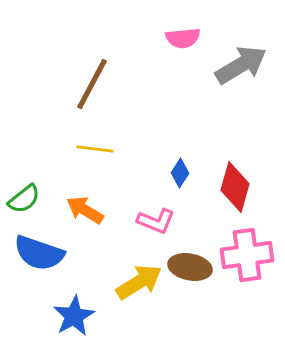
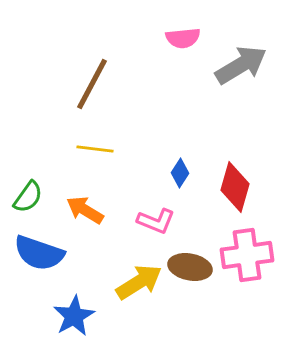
green semicircle: moved 4 px right, 2 px up; rotated 16 degrees counterclockwise
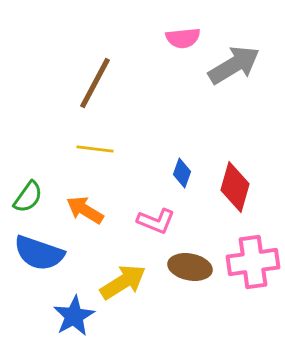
gray arrow: moved 7 px left
brown line: moved 3 px right, 1 px up
blue diamond: moved 2 px right; rotated 12 degrees counterclockwise
pink cross: moved 6 px right, 7 px down
yellow arrow: moved 16 px left
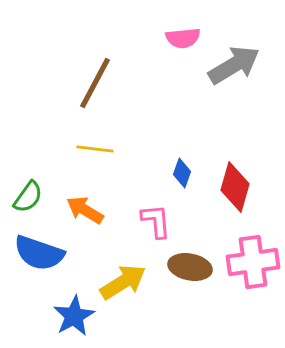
pink L-shape: rotated 117 degrees counterclockwise
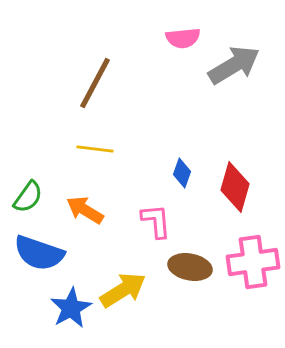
yellow arrow: moved 8 px down
blue star: moved 3 px left, 8 px up
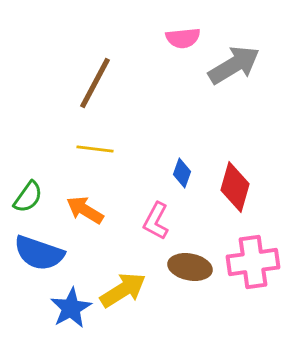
pink L-shape: rotated 147 degrees counterclockwise
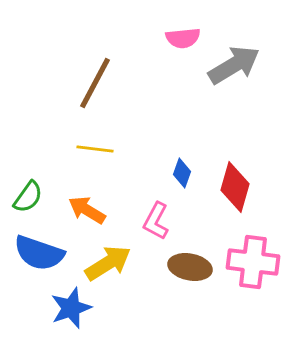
orange arrow: moved 2 px right
pink cross: rotated 15 degrees clockwise
yellow arrow: moved 15 px left, 27 px up
blue star: rotated 9 degrees clockwise
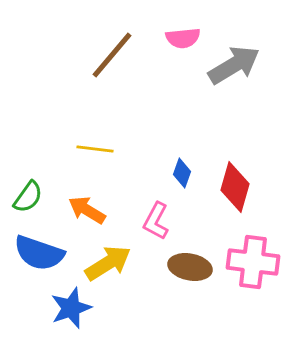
brown line: moved 17 px right, 28 px up; rotated 12 degrees clockwise
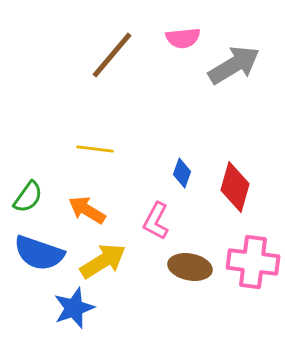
yellow arrow: moved 5 px left, 2 px up
blue star: moved 3 px right
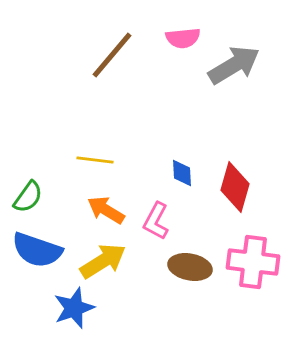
yellow line: moved 11 px down
blue diamond: rotated 24 degrees counterclockwise
orange arrow: moved 19 px right
blue semicircle: moved 2 px left, 3 px up
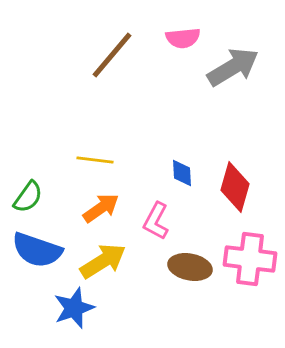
gray arrow: moved 1 px left, 2 px down
orange arrow: moved 5 px left, 2 px up; rotated 114 degrees clockwise
pink cross: moved 3 px left, 3 px up
